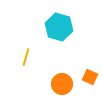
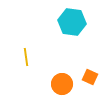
cyan hexagon: moved 13 px right, 5 px up; rotated 8 degrees counterclockwise
yellow line: rotated 24 degrees counterclockwise
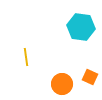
cyan hexagon: moved 9 px right, 5 px down
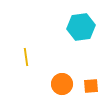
cyan hexagon: rotated 16 degrees counterclockwise
orange square: moved 1 px right, 9 px down; rotated 28 degrees counterclockwise
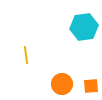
cyan hexagon: moved 3 px right
yellow line: moved 2 px up
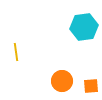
yellow line: moved 10 px left, 3 px up
orange circle: moved 3 px up
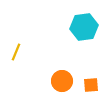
yellow line: rotated 30 degrees clockwise
orange square: moved 1 px up
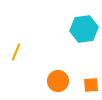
cyan hexagon: moved 2 px down
orange circle: moved 4 px left
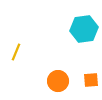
orange square: moved 5 px up
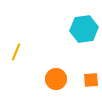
orange circle: moved 2 px left, 2 px up
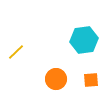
cyan hexagon: moved 11 px down
yellow line: rotated 24 degrees clockwise
